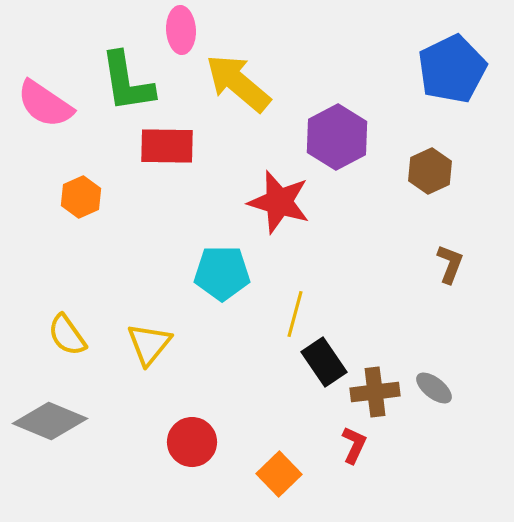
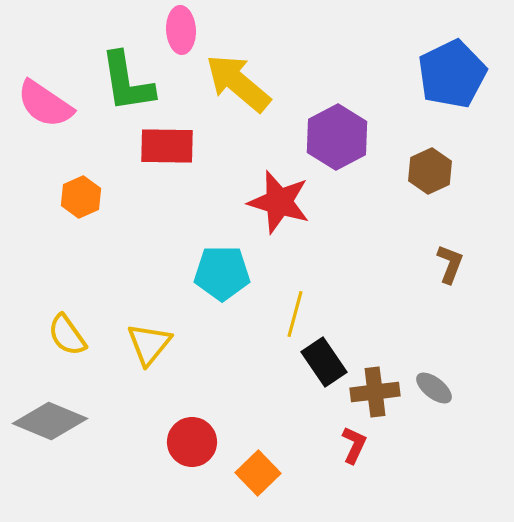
blue pentagon: moved 5 px down
orange square: moved 21 px left, 1 px up
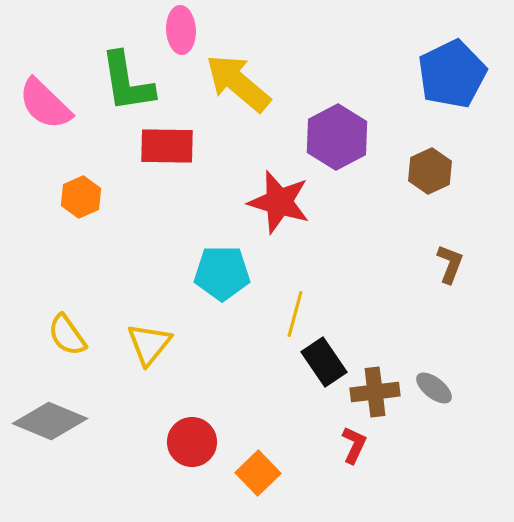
pink semicircle: rotated 10 degrees clockwise
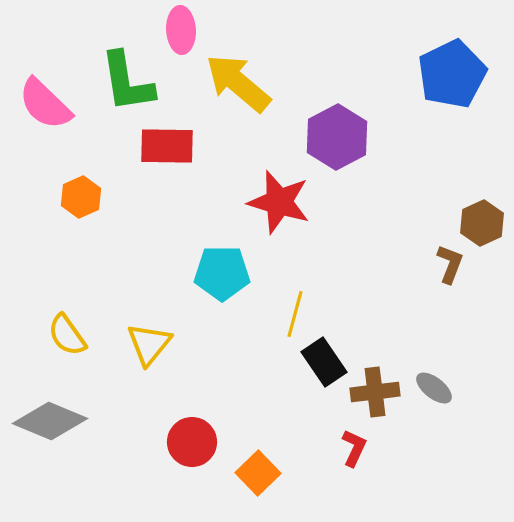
brown hexagon: moved 52 px right, 52 px down
red L-shape: moved 3 px down
